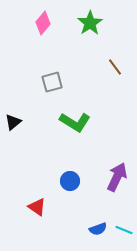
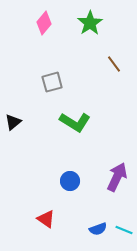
pink diamond: moved 1 px right
brown line: moved 1 px left, 3 px up
red triangle: moved 9 px right, 12 px down
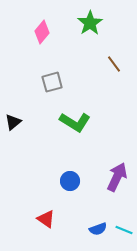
pink diamond: moved 2 px left, 9 px down
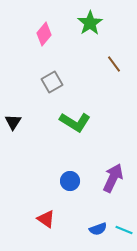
pink diamond: moved 2 px right, 2 px down
gray square: rotated 15 degrees counterclockwise
black triangle: rotated 18 degrees counterclockwise
purple arrow: moved 4 px left, 1 px down
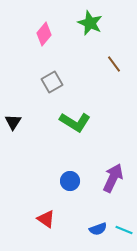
green star: rotated 15 degrees counterclockwise
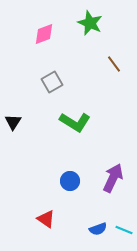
pink diamond: rotated 30 degrees clockwise
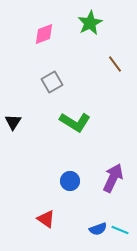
green star: rotated 20 degrees clockwise
brown line: moved 1 px right
cyan line: moved 4 px left
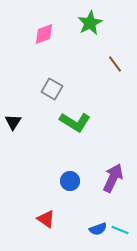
gray square: moved 7 px down; rotated 30 degrees counterclockwise
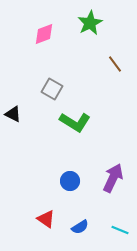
black triangle: moved 8 px up; rotated 36 degrees counterclockwise
blue semicircle: moved 18 px left, 2 px up; rotated 12 degrees counterclockwise
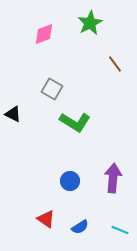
purple arrow: rotated 20 degrees counterclockwise
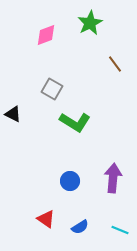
pink diamond: moved 2 px right, 1 px down
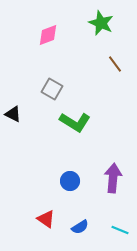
green star: moved 11 px right; rotated 20 degrees counterclockwise
pink diamond: moved 2 px right
